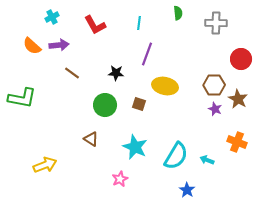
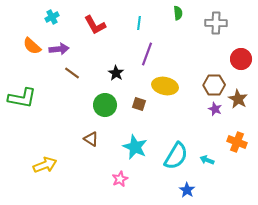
purple arrow: moved 4 px down
black star: rotated 28 degrees clockwise
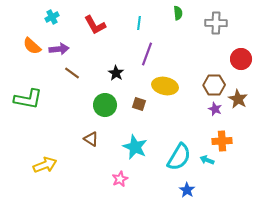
green L-shape: moved 6 px right, 1 px down
orange cross: moved 15 px left, 1 px up; rotated 24 degrees counterclockwise
cyan semicircle: moved 3 px right, 1 px down
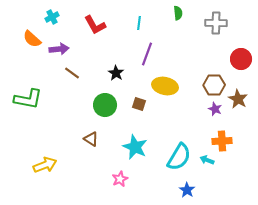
orange semicircle: moved 7 px up
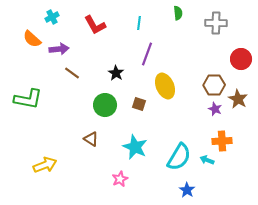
yellow ellipse: rotated 55 degrees clockwise
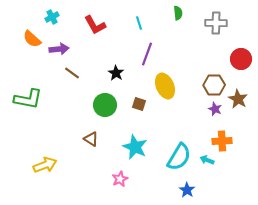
cyan line: rotated 24 degrees counterclockwise
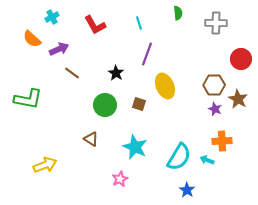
purple arrow: rotated 18 degrees counterclockwise
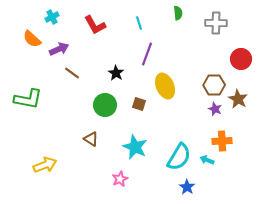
blue star: moved 3 px up
